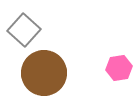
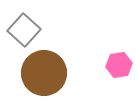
pink hexagon: moved 3 px up
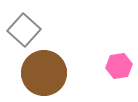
pink hexagon: moved 1 px down
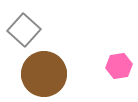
brown circle: moved 1 px down
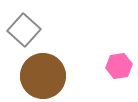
brown circle: moved 1 px left, 2 px down
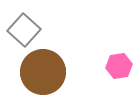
brown circle: moved 4 px up
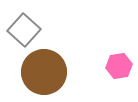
brown circle: moved 1 px right
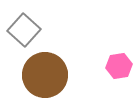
brown circle: moved 1 px right, 3 px down
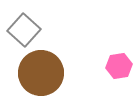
brown circle: moved 4 px left, 2 px up
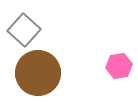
brown circle: moved 3 px left
